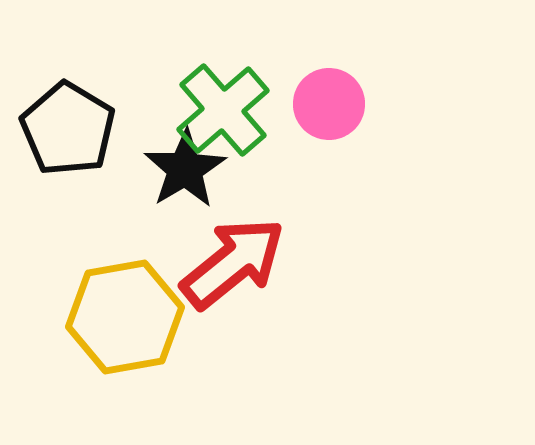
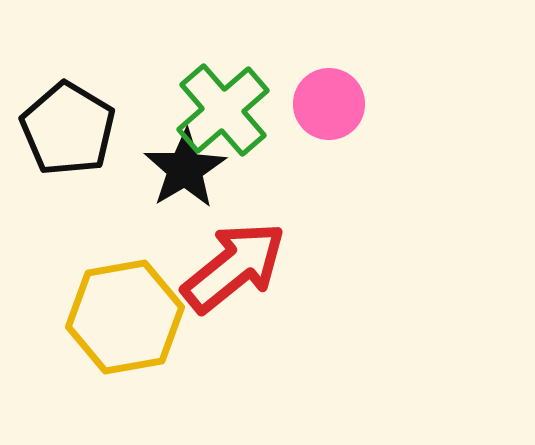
red arrow: moved 1 px right, 4 px down
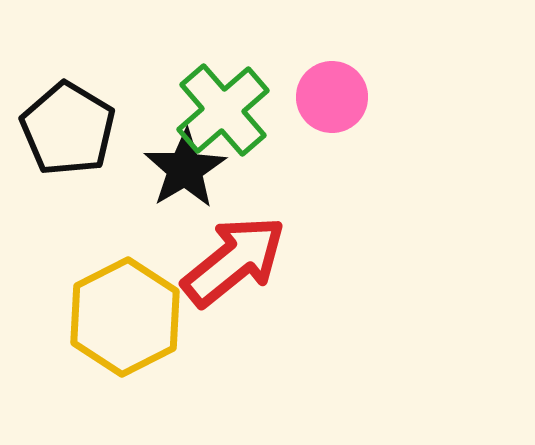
pink circle: moved 3 px right, 7 px up
red arrow: moved 6 px up
yellow hexagon: rotated 17 degrees counterclockwise
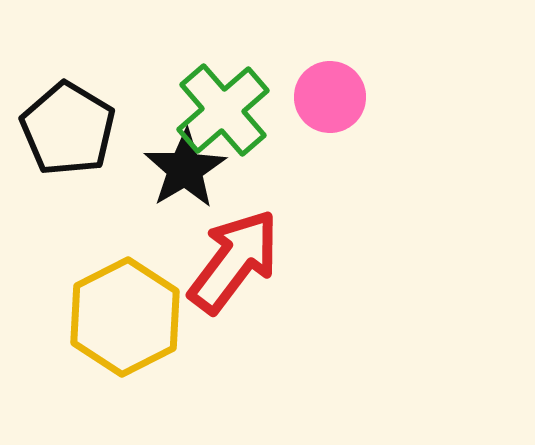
pink circle: moved 2 px left
red arrow: rotated 14 degrees counterclockwise
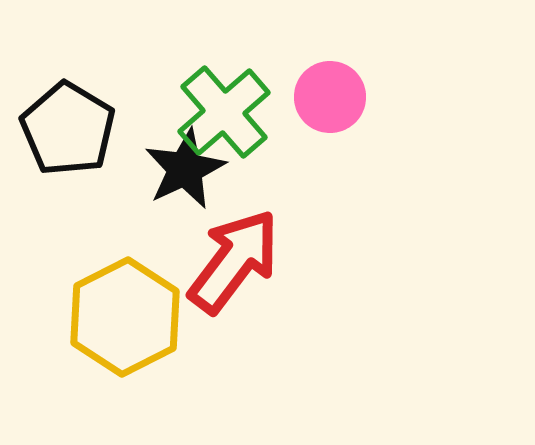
green cross: moved 1 px right, 2 px down
black star: rotated 6 degrees clockwise
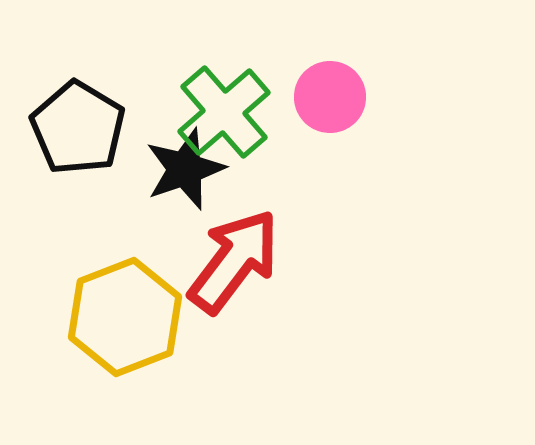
black pentagon: moved 10 px right, 1 px up
black star: rotated 6 degrees clockwise
yellow hexagon: rotated 6 degrees clockwise
